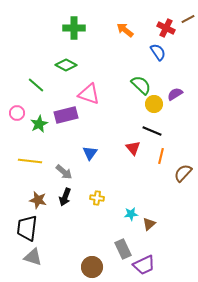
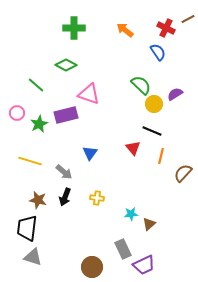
yellow line: rotated 10 degrees clockwise
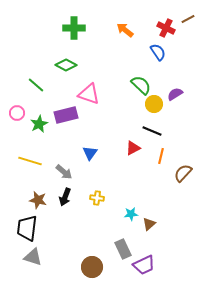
red triangle: rotated 42 degrees clockwise
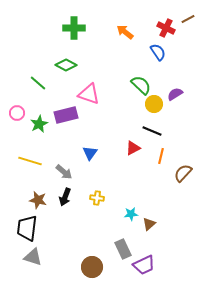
orange arrow: moved 2 px down
green line: moved 2 px right, 2 px up
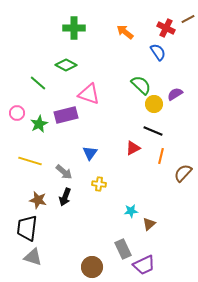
black line: moved 1 px right
yellow cross: moved 2 px right, 14 px up
cyan star: moved 3 px up
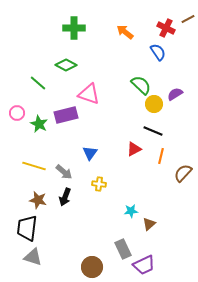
green star: rotated 18 degrees counterclockwise
red triangle: moved 1 px right, 1 px down
yellow line: moved 4 px right, 5 px down
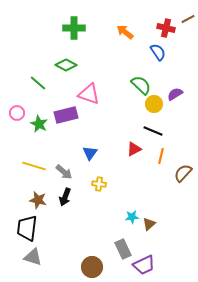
red cross: rotated 12 degrees counterclockwise
cyan star: moved 1 px right, 6 px down
